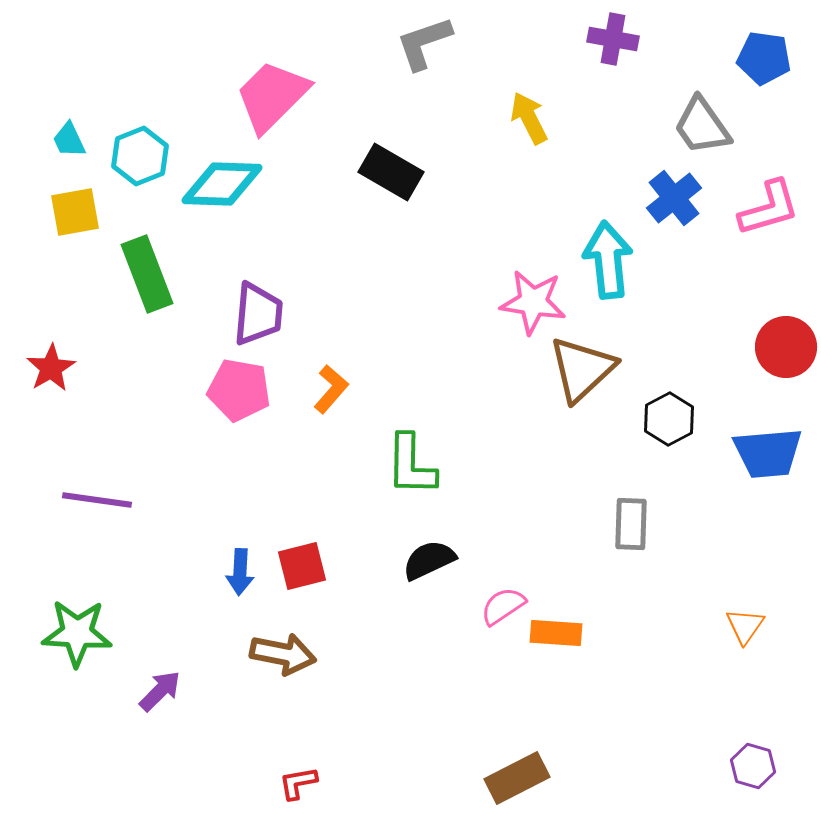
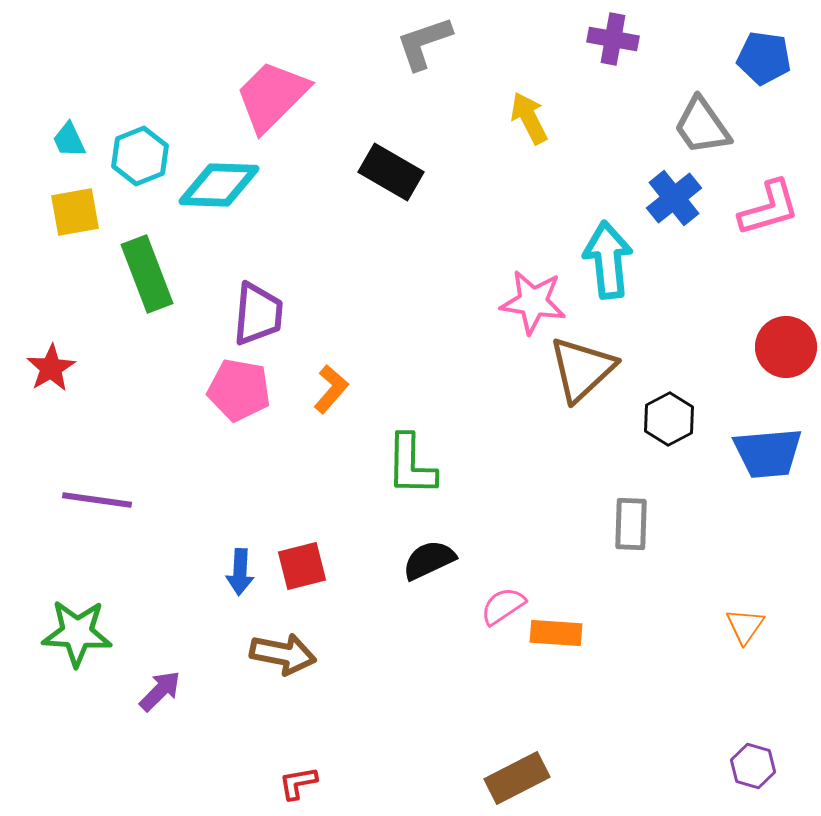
cyan diamond: moved 3 px left, 1 px down
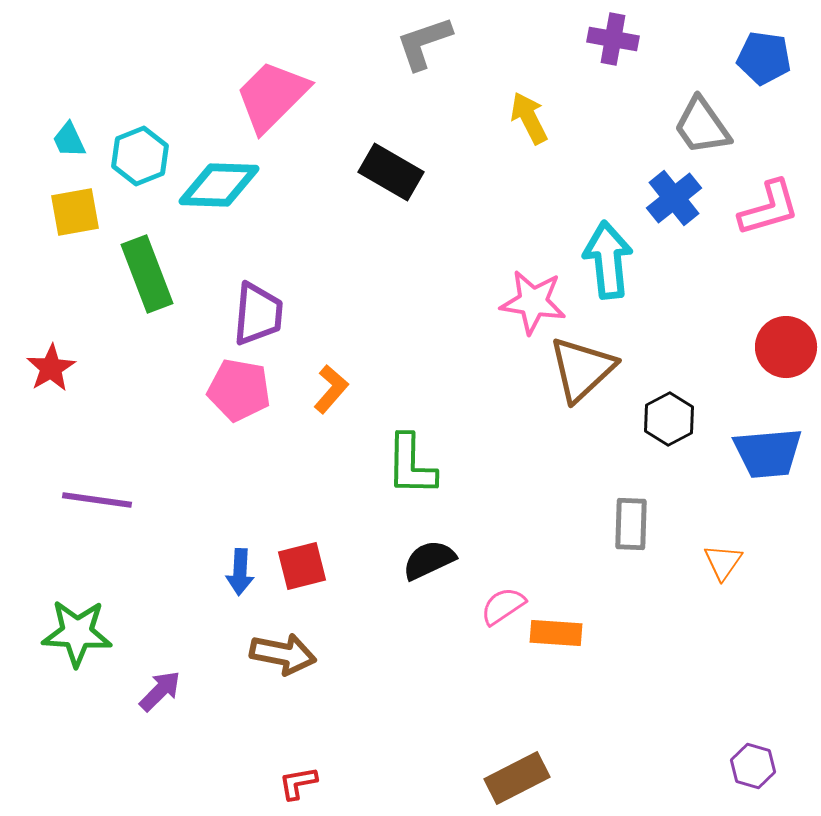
orange triangle: moved 22 px left, 64 px up
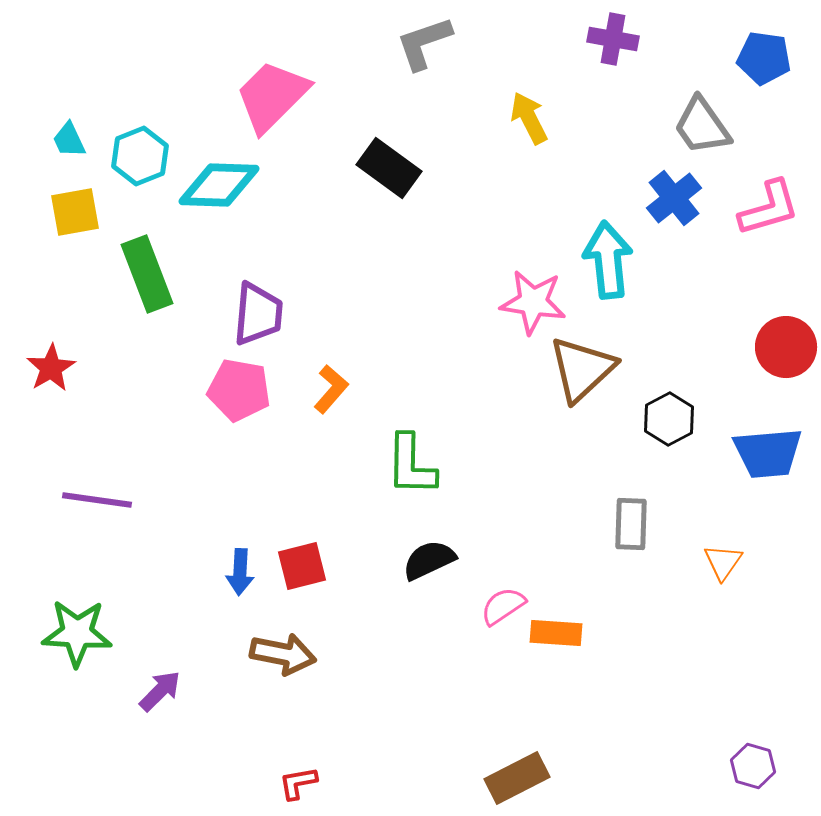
black rectangle: moved 2 px left, 4 px up; rotated 6 degrees clockwise
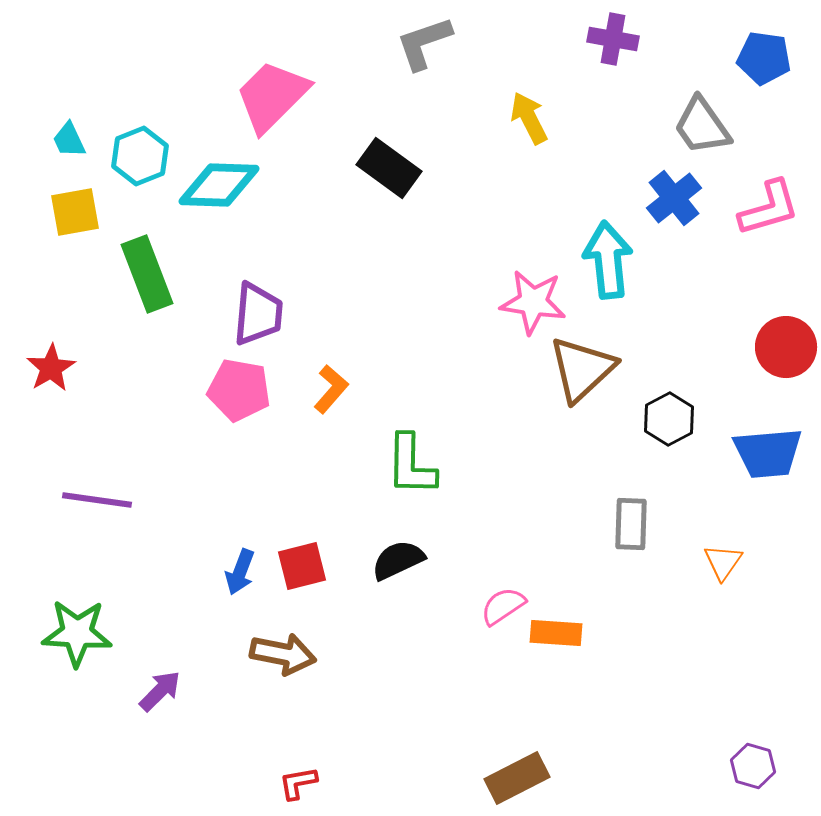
black semicircle: moved 31 px left
blue arrow: rotated 18 degrees clockwise
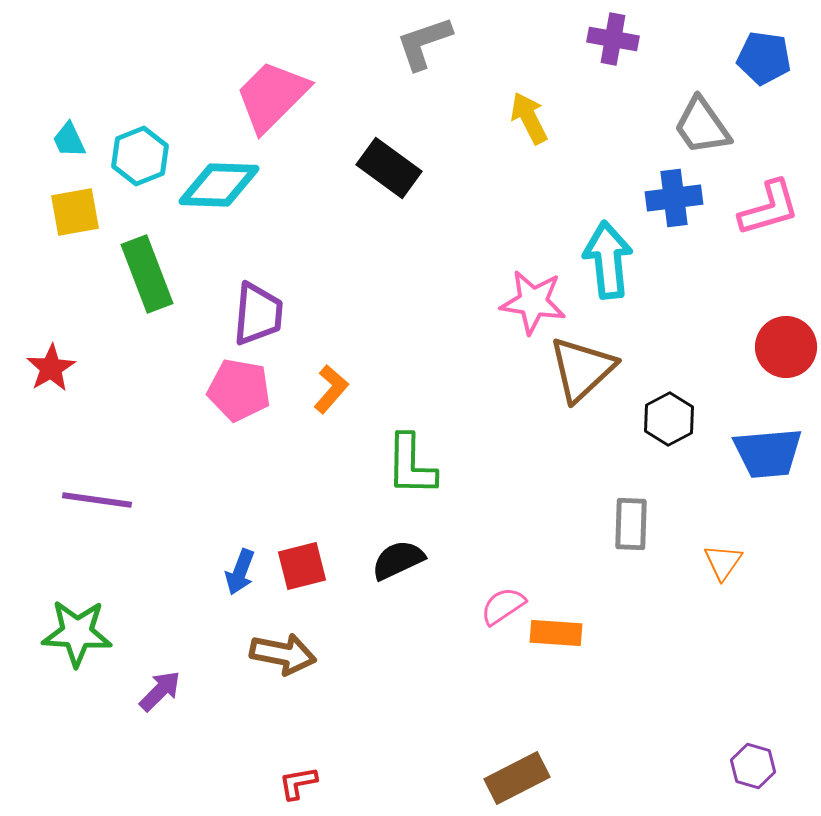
blue cross: rotated 32 degrees clockwise
